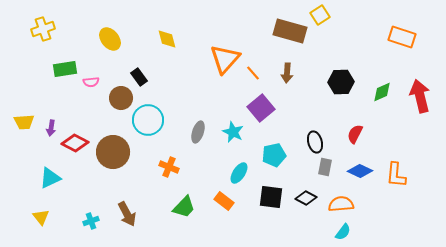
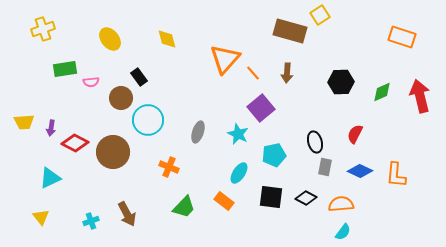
cyan star at (233, 132): moved 5 px right, 2 px down
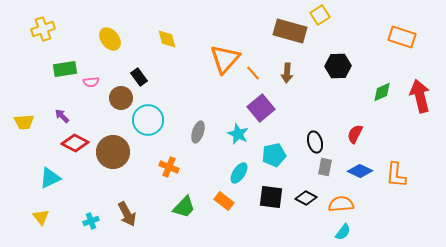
black hexagon at (341, 82): moved 3 px left, 16 px up
purple arrow at (51, 128): moved 11 px right, 12 px up; rotated 126 degrees clockwise
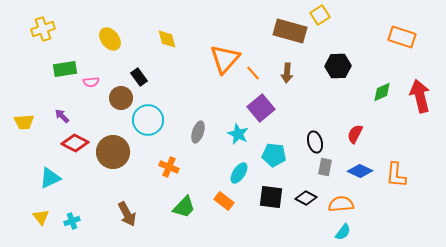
cyan pentagon at (274, 155): rotated 20 degrees clockwise
cyan cross at (91, 221): moved 19 px left
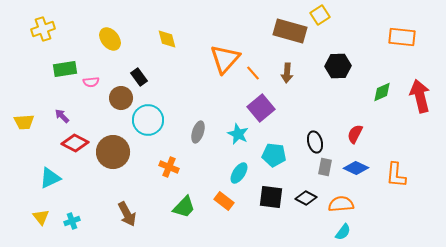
orange rectangle at (402, 37): rotated 12 degrees counterclockwise
blue diamond at (360, 171): moved 4 px left, 3 px up
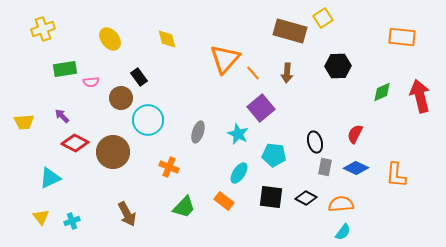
yellow square at (320, 15): moved 3 px right, 3 px down
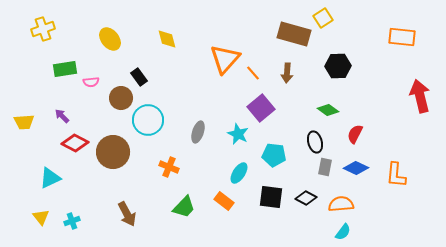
brown rectangle at (290, 31): moved 4 px right, 3 px down
green diamond at (382, 92): moved 54 px left, 18 px down; rotated 60 degrees clockwise
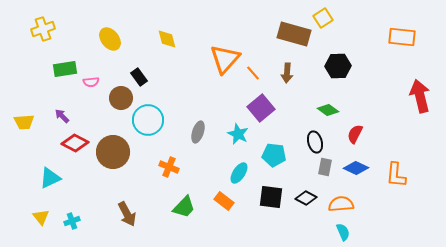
cyan semicircle at (343, 232): rotated 60 degrees counterclockwise
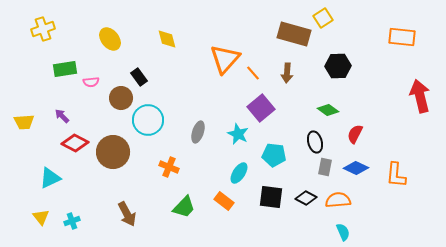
orange semicircle at (341, 204): moved 3 px left, 4 px up
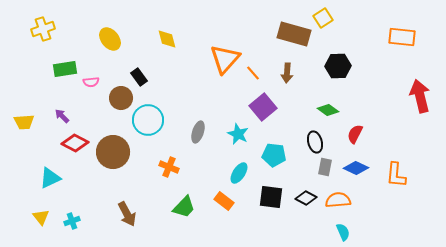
purple square at (261, 108): moved 2 px right, 1 px up
